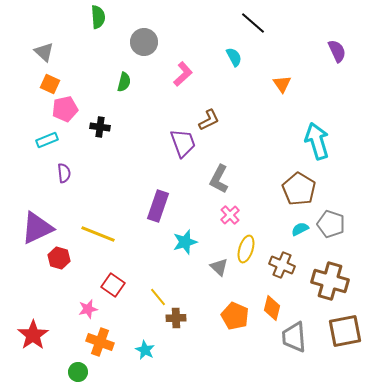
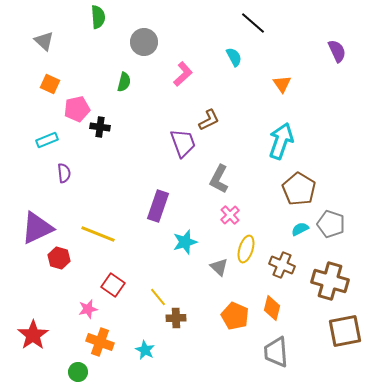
gray triangle at (44, 52): moved 11 px up
pink pentagon at (65, 109): moved 12 px right
cyan arrow at (317, 141): moved 36 px left; rotated 36 degrees clockwise
gray trapezoid at (294, 337): moved 18 px left, 15 px down
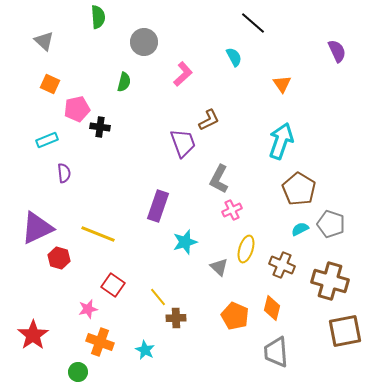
pink cross at (230, 215): moved 2 px right, 5 px up; rotated 18 degrees clockwise
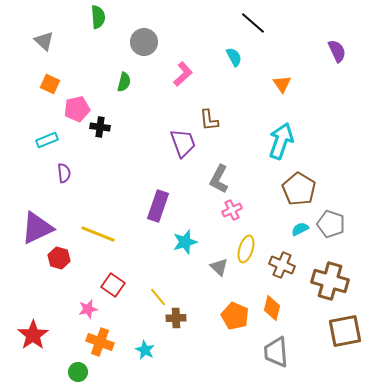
brown L-shape at (209, 120): rotated 110 degrees clockwise
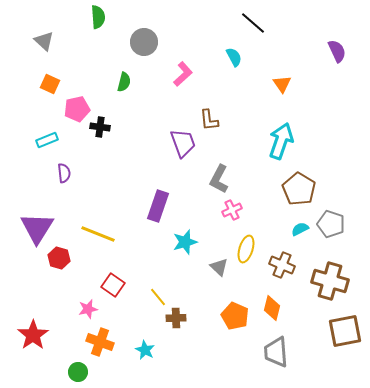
purple triangle at (37, 228): rotated 33 degrees counterclockwise
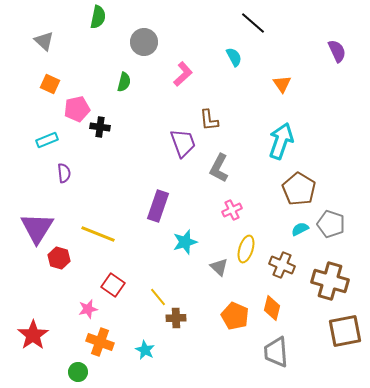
green semicircle at (98, 17): rotated 15 degrees clockwise
gray L-shape at (219, 179): moved 11 px up
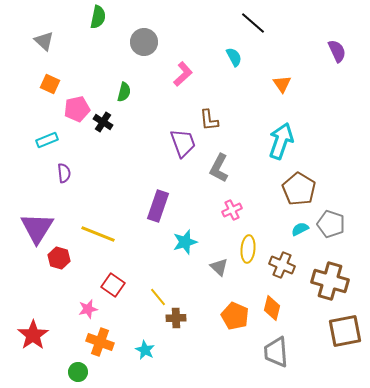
green semicircle at (124, 82): moved 10 px down
black cross at (100, 127): moved 3 px right, 5 px up; rotated 24 degrees clockwise
yellow ellipse at (246, 249): moved 2 px right; rotated 12 degrees counterclockwise
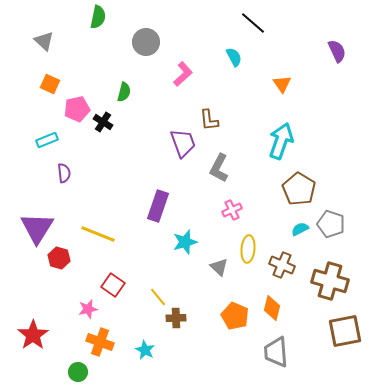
gray circle at (144, 42): moved 2 px right
